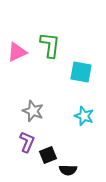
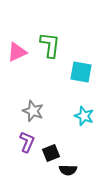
black square: moved 3 px right, 2 px up
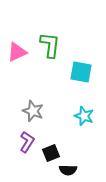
purple L-shape: rotated 10 degrees clockwise
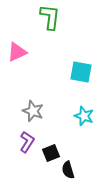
green L-shape: moved 28 px up
black semicircle: rotated 72 degrees clockwise
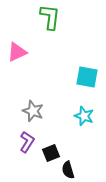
cyan square: moved 6 px right, 5 px down
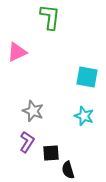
black square: rotated 18 degrees clockwise
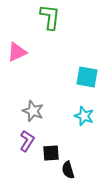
purple L-shape: moved 1 px up
